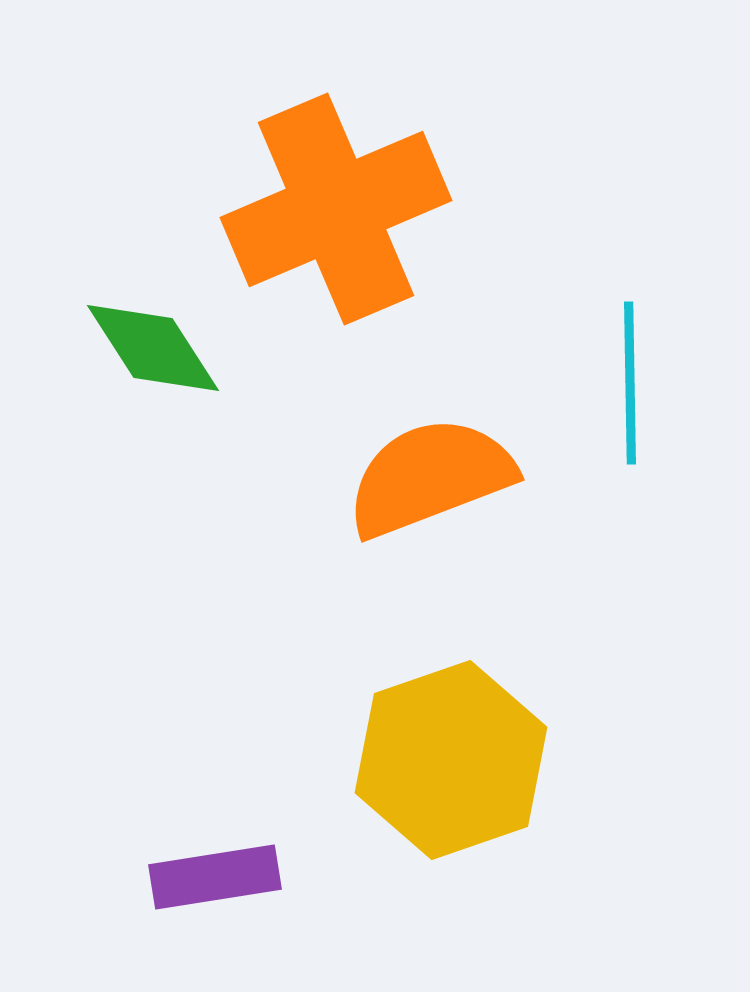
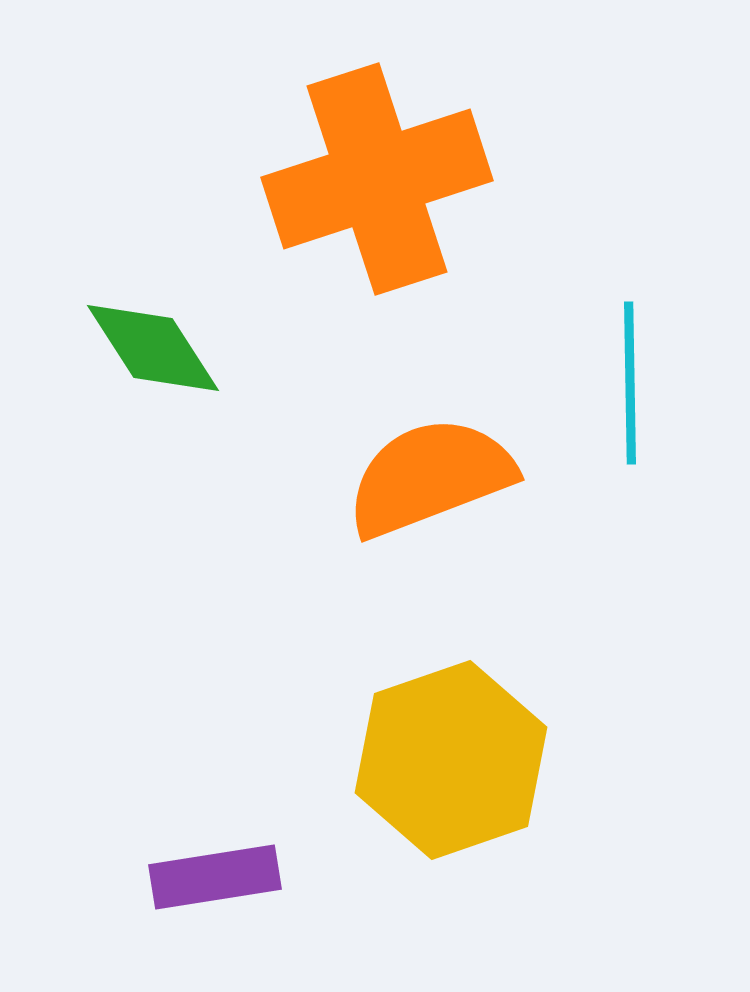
orange cross: moved 41 px right, 30 px up; rotated 5 degrees clockwise
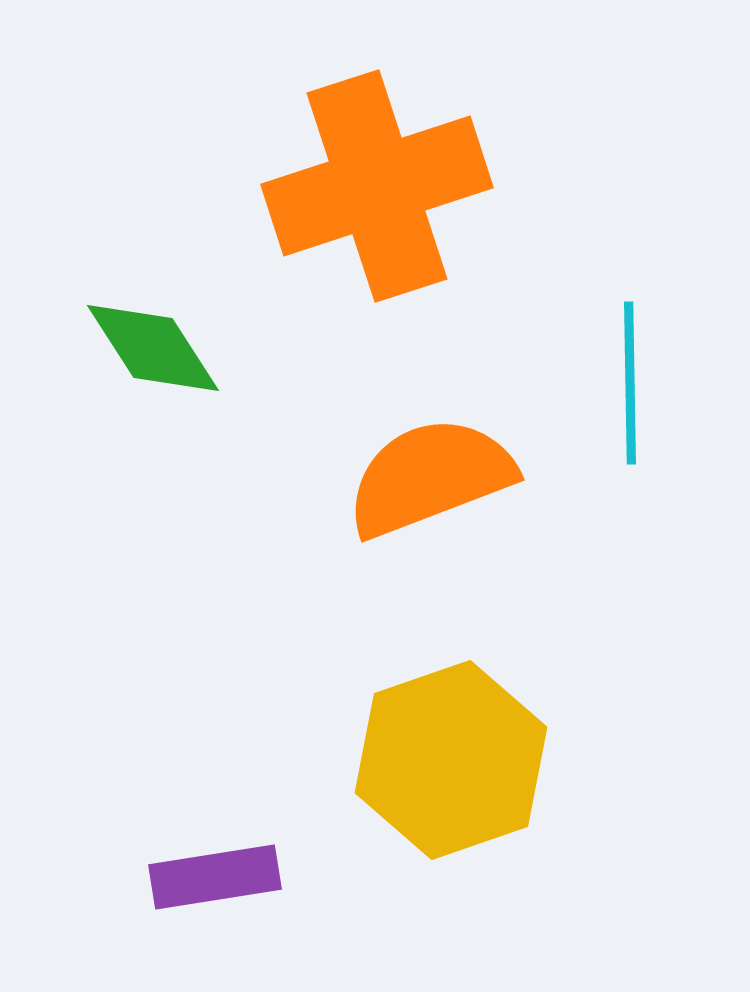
orange cross: moved 7 px down
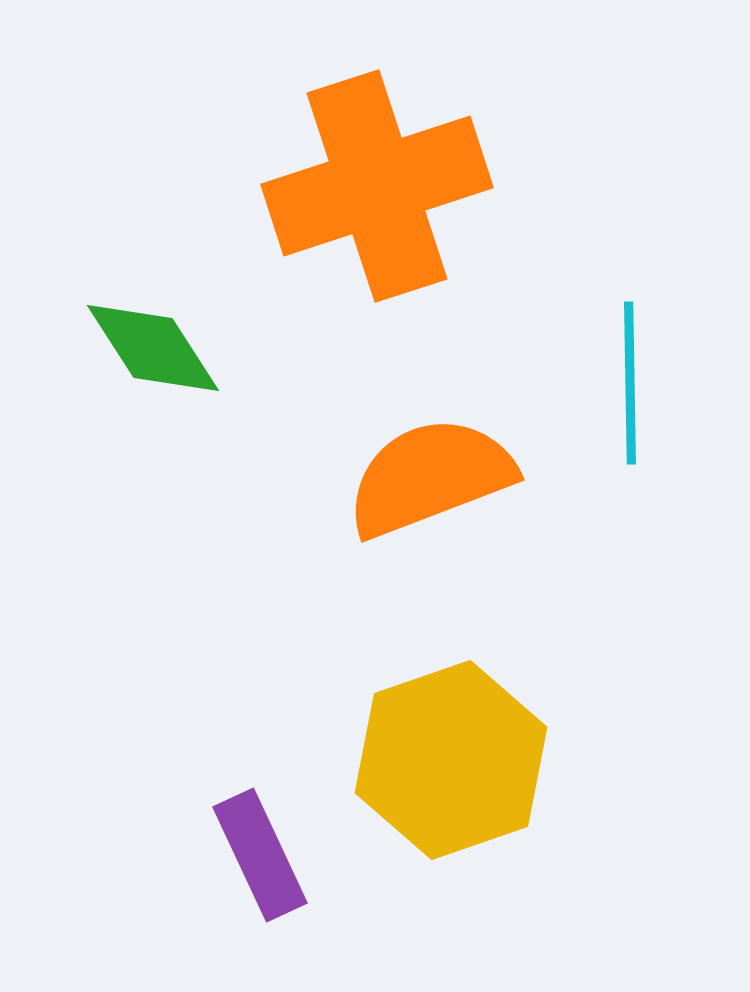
purple rectangle: moved 45 px right, 22 px up; rotated 74 degrees clockwise
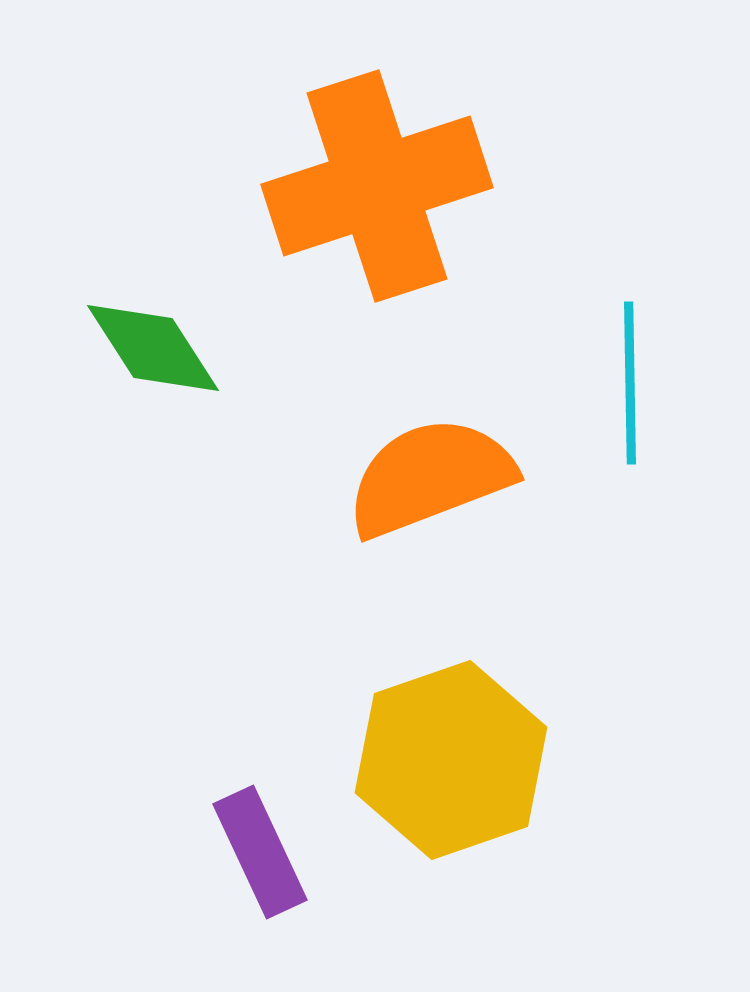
purple rectangle: moved 3 px up
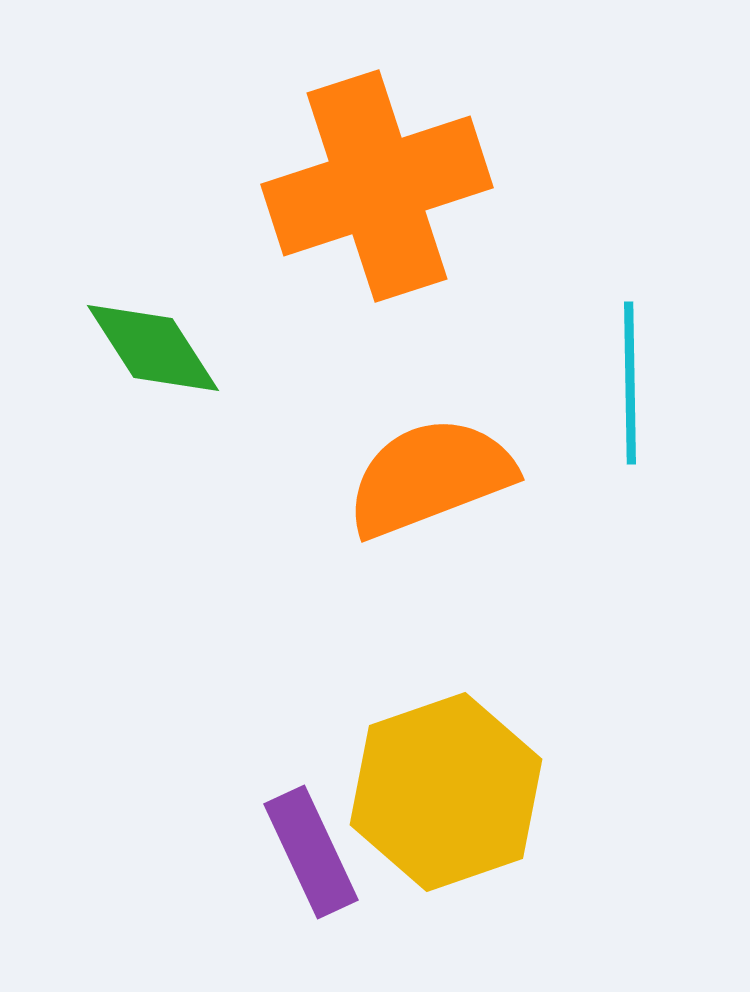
yellow hexagon: moved 5 px left, 32 px down
purple rectangle: moved 51 px right
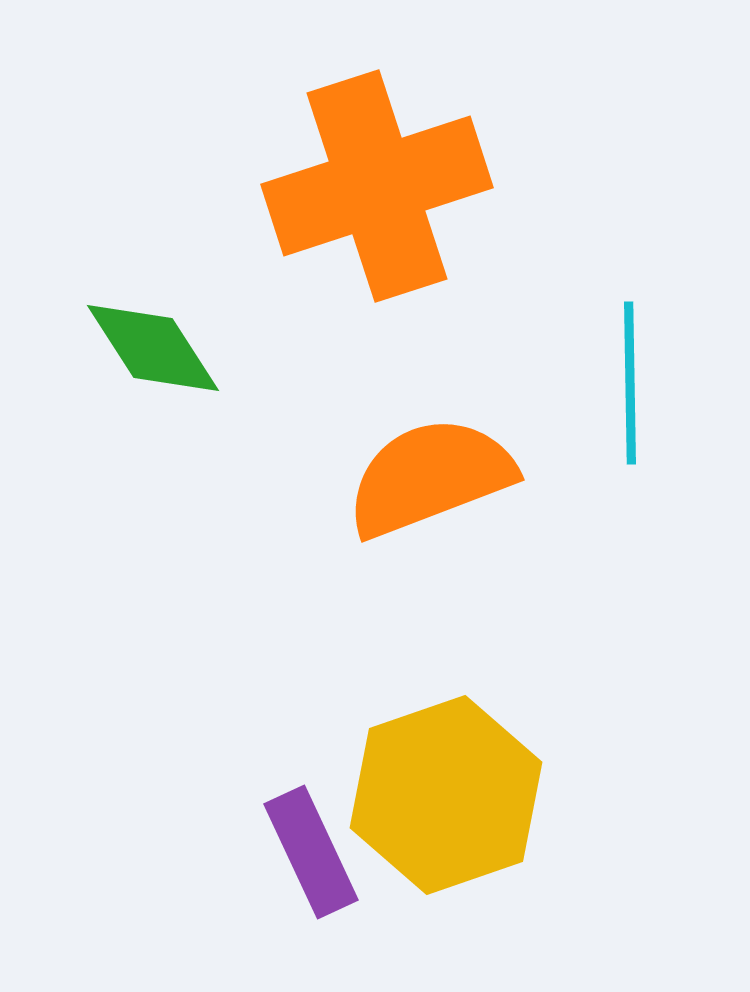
yellow hexagon: moved 3 px down
